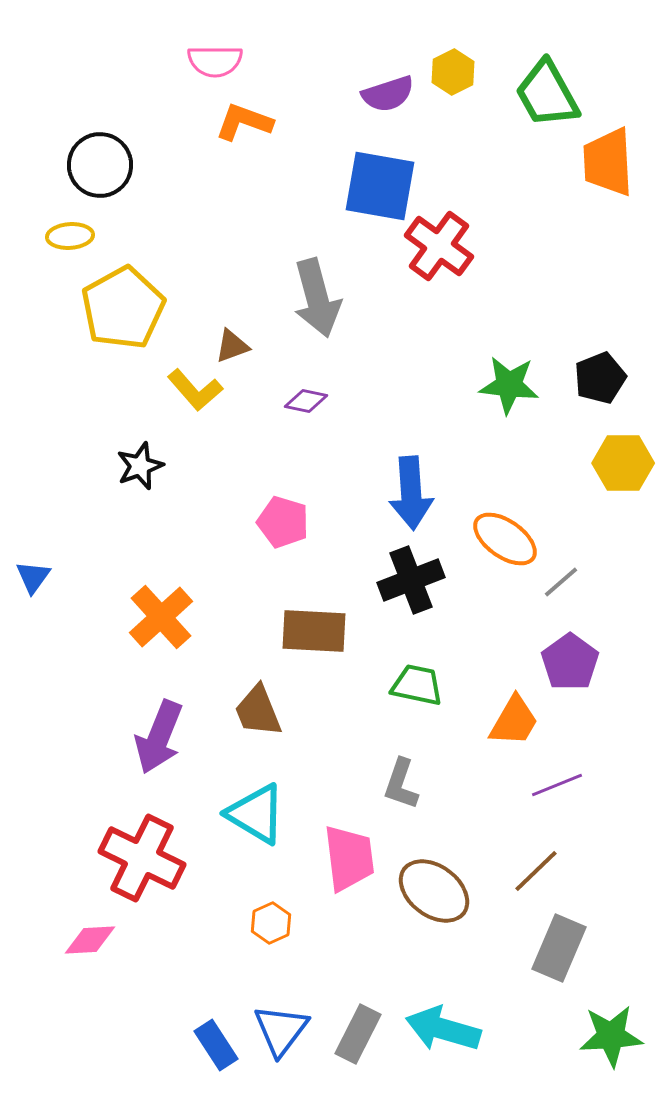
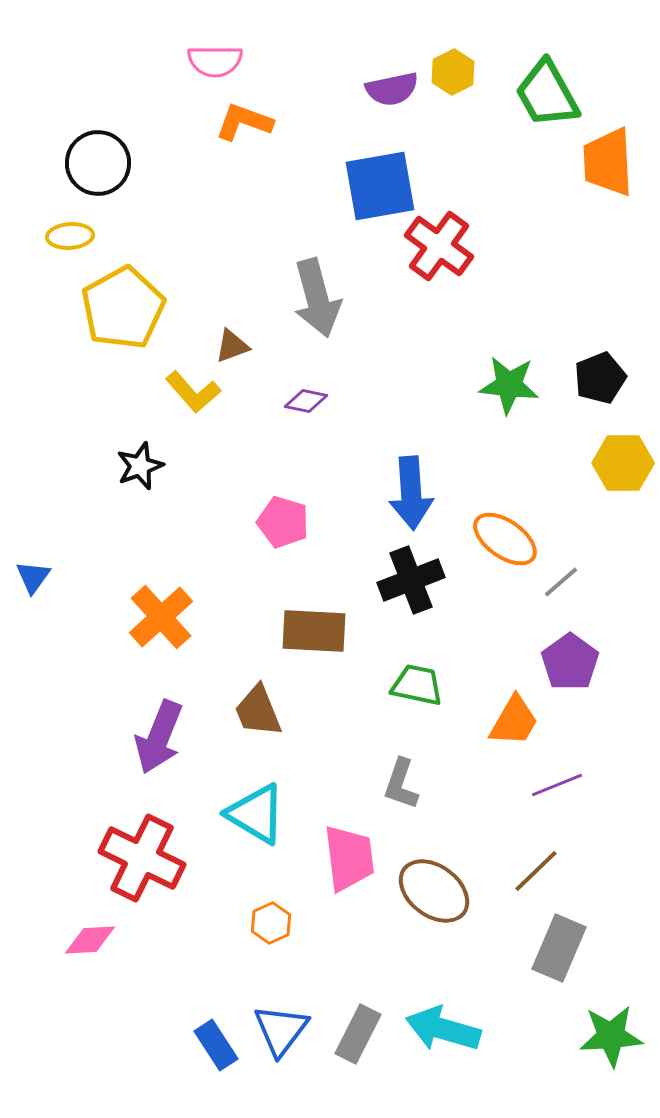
purple semicircle at (388, 94): moved 4 px right, 5 px up; rotated 6 degrees clockwise
black circle at (100, 165): moved 2 px left, 2 px up
blue square at (380, 186): rotated 20 degrees counterclockwise
yellow L-shape at (195, 390): moved 2 px left, 2 px down
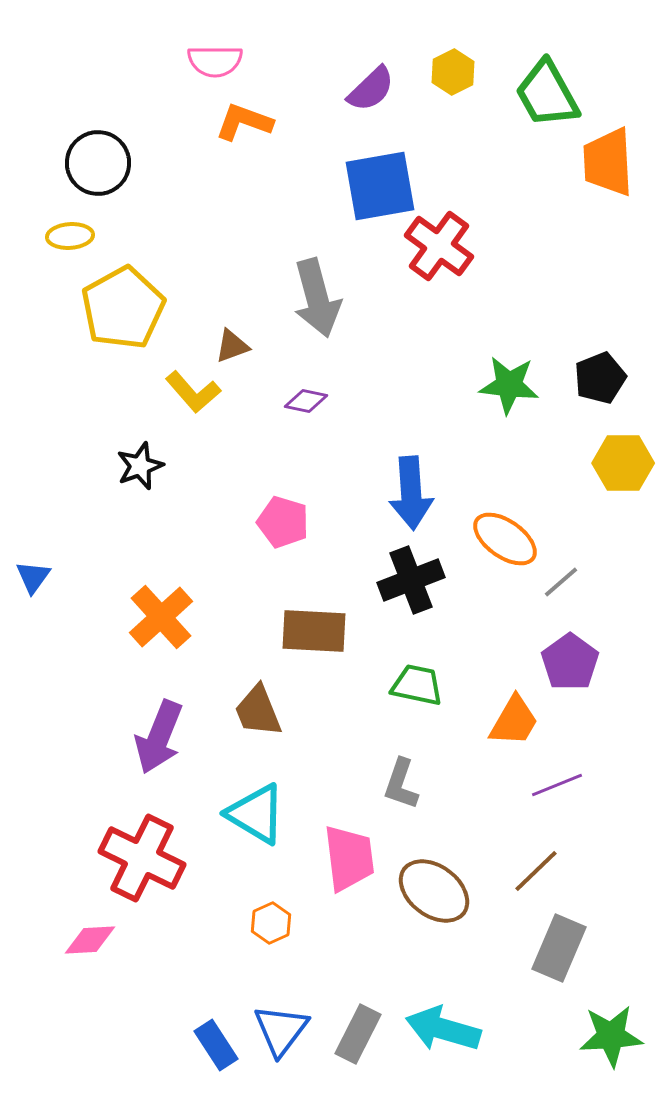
purple semicircle at (392, 89): moved 21 px left; rotated 32 degrees counterclockwise
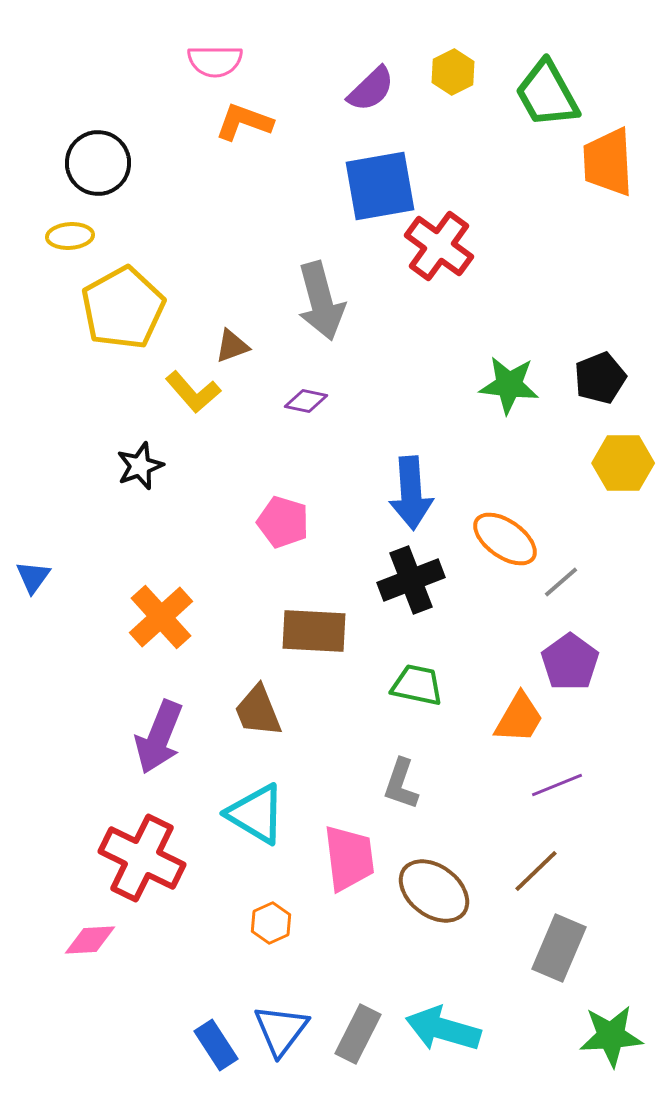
gray arrow at (317, 298): moved 4 px right, 3 px down
orange trapezoid at (514, 721): moved 5 px right, 3 px up
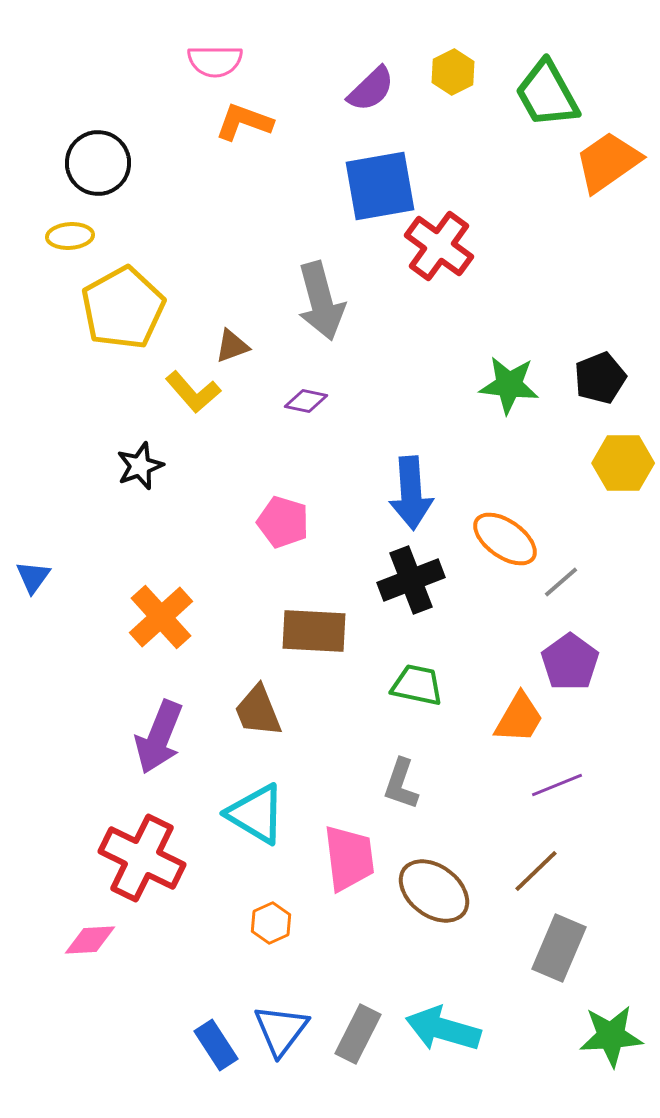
orange trapezoid at (608, 162): rotated 58 degrees clockwise
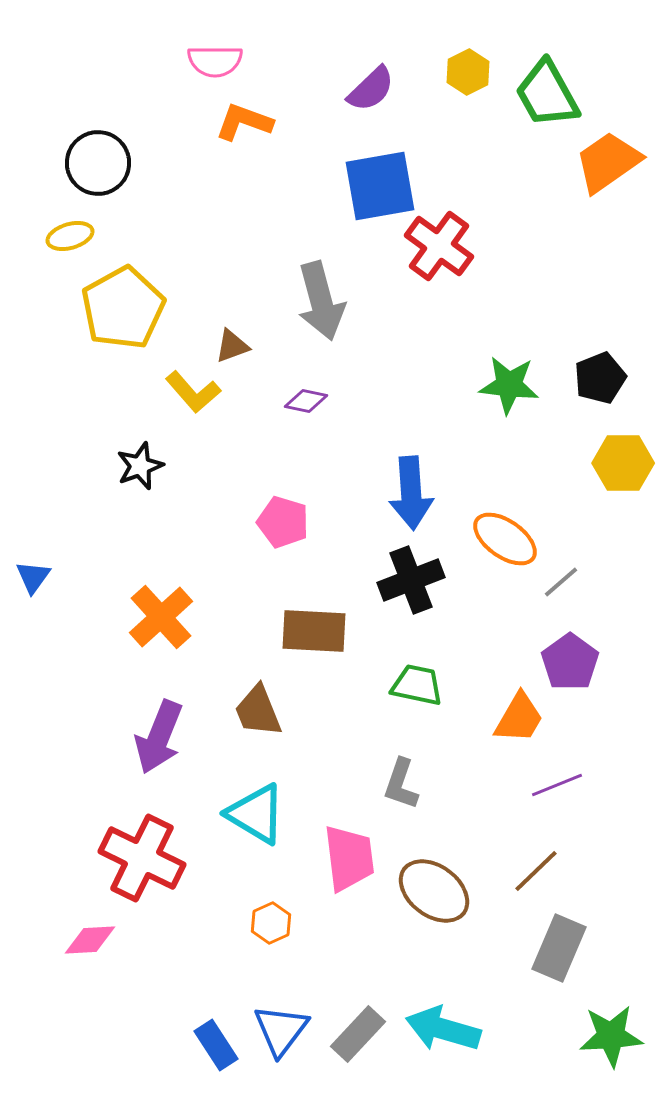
yellow hexagon at (453, 72): moved 15 px right
yellow ellipse at (70, 236): rotated 12 degrees counterclockwise
gray rectangle at (358, 1034): rotated 16 degrees clockwise
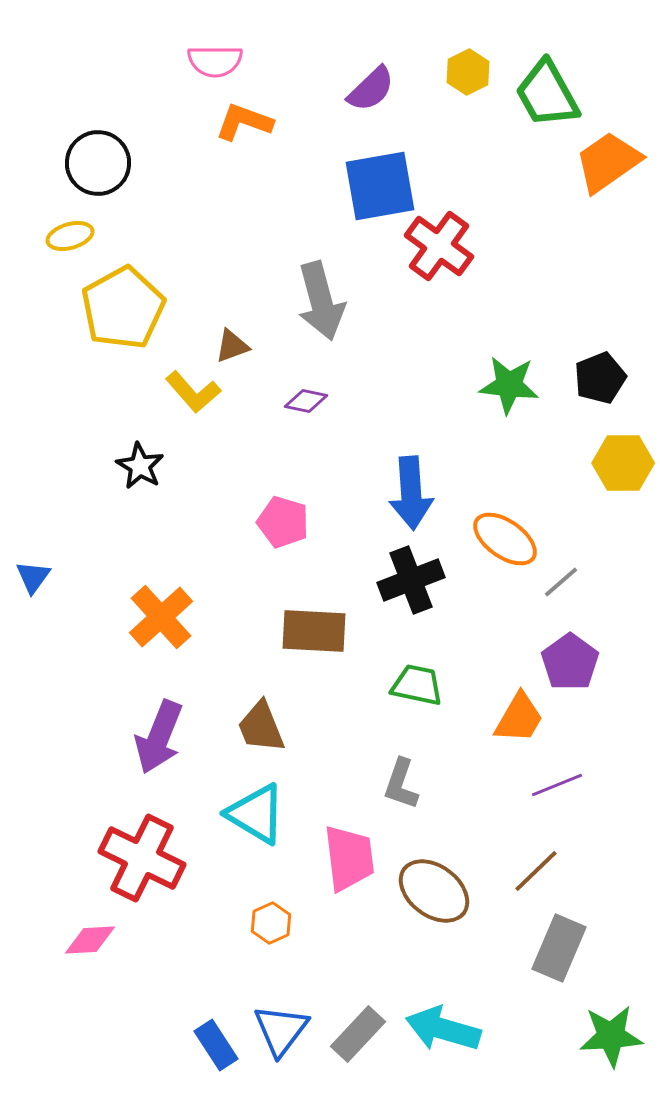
black star at (140, 466): rotated 21 degrees counterclockwise
brown trapezoid at (258, 711): moved 3 px right, 16 px down
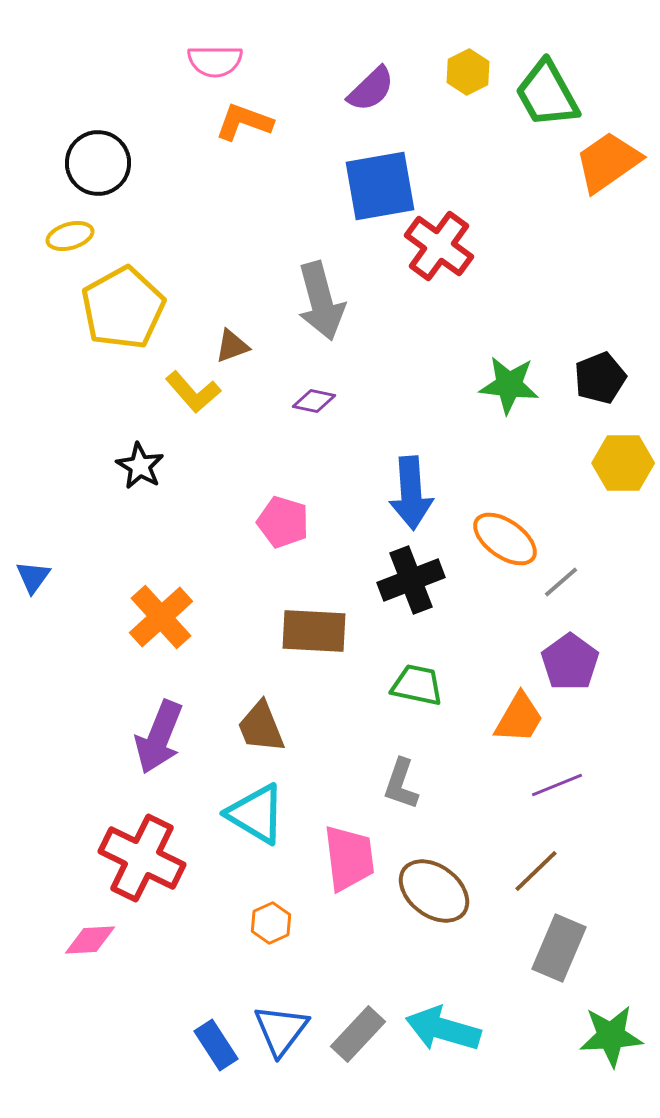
purple diamond at (306, 401): moved 8 px right
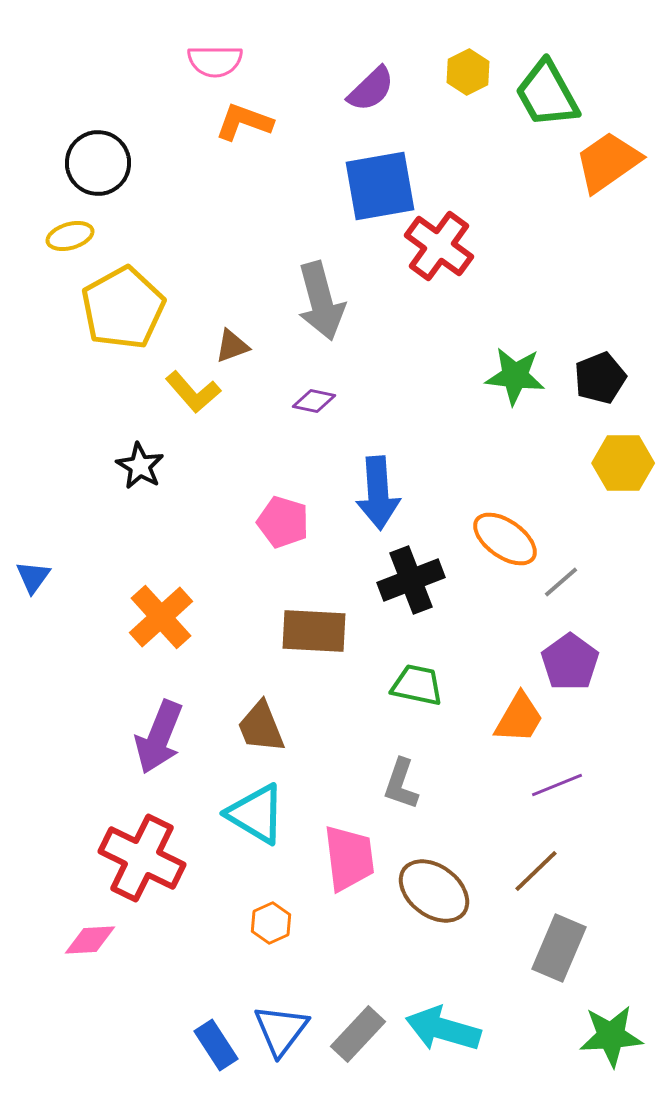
green star at (509, 385): moved 6 px right, 9 px up
blue arrow at (411, 493): moved 33 px left
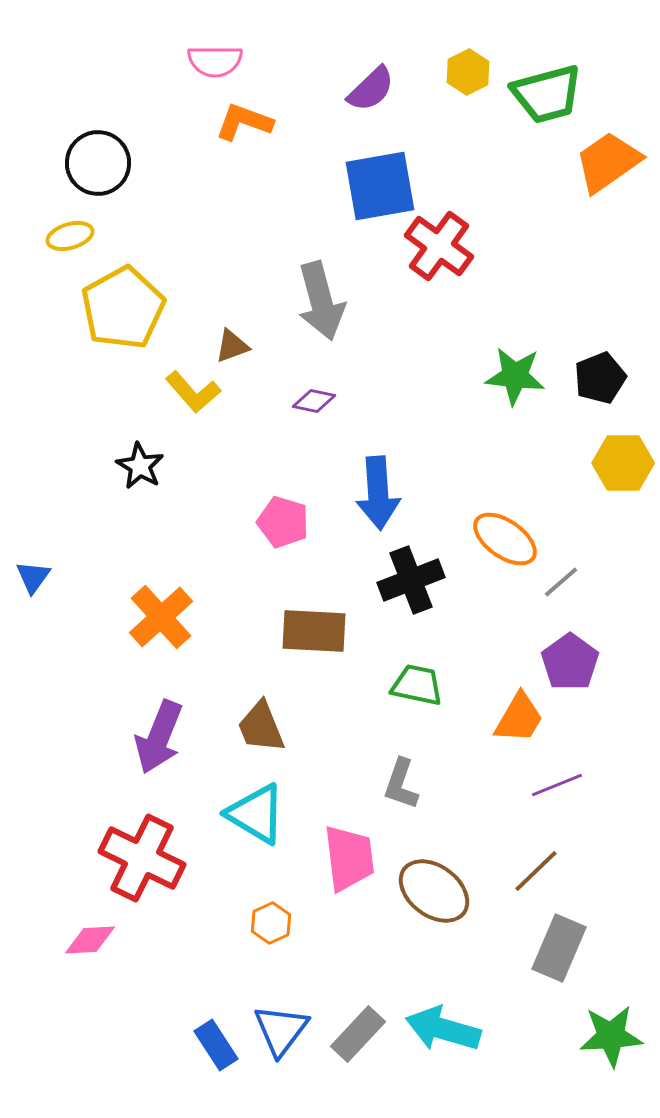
green trapezoid at (547, 94): rotated 76 degrees counterclockwise
